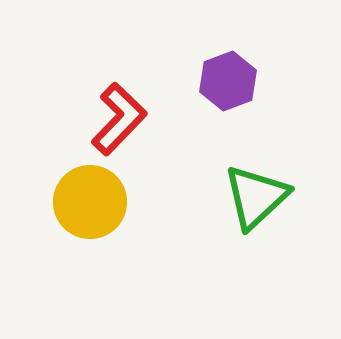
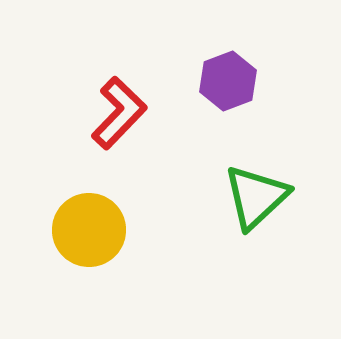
red L-shape: moved 6 px up
yellow circle: moved 1 px left, 28 px down
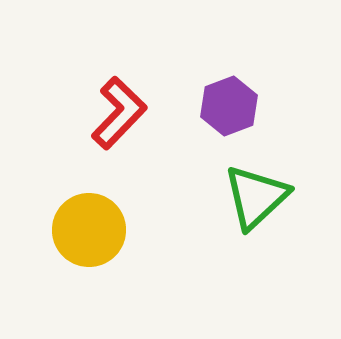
purple hexagon: moved 1 px right, 25 px down
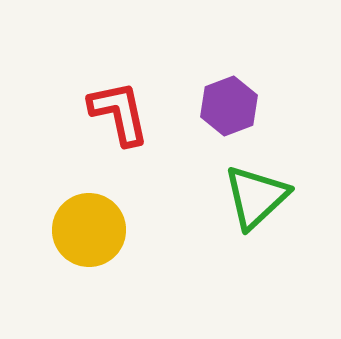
red L-shape: rotated 56 degrees counterclockwise
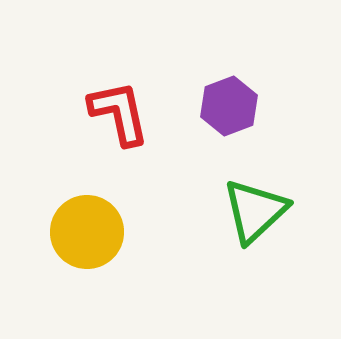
green triangle: moved 1 px left, 14 px down
yellow circle: moved 2 px left, 2 px down
